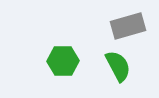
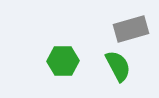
gray rectangle: moved 3 px right, 3 px down
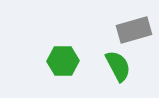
gray rectangle: moved 3 px right, 1 px down
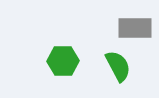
gray rectangle: moved 1 px right, 2 px up; rotated 16 degrees clockwise
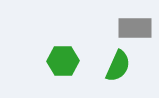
green semicircle: rotated 52 degrees clockwise
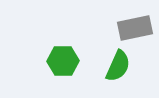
gray rectangle: rotated 12 degrees counterclockwise
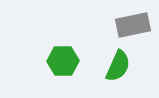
gray rectangle: moved 2 px left, 3 px up
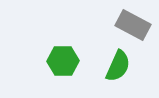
gray rectangle: rotated 40 degrees clockwise
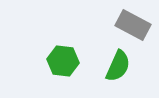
green hexagon: rotated 8 degrees clockwise
